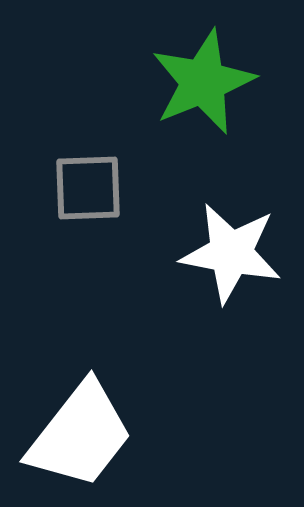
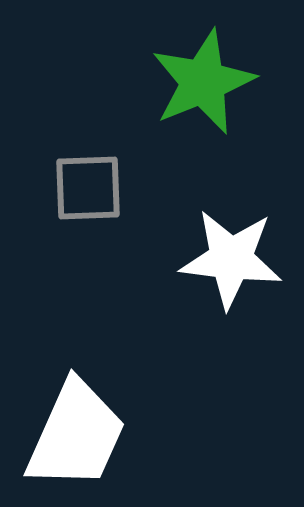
white star: moved 6 px down; rotated 4 degrees counterclockwise
white trapezoid: moved 4 px left; rotated 14 degrees counterclockwise
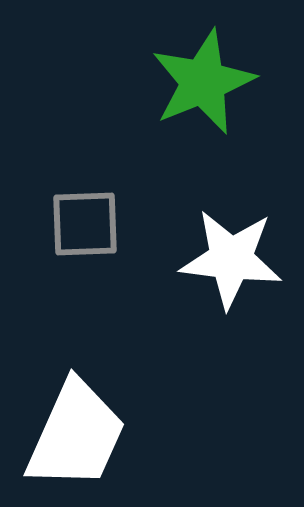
gray square: moved 3 px left, 36 px down
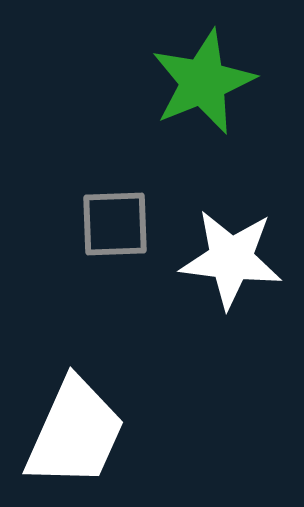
gray square: moved 30 px right
white trapezoid: moved 1 px left, 2 px up
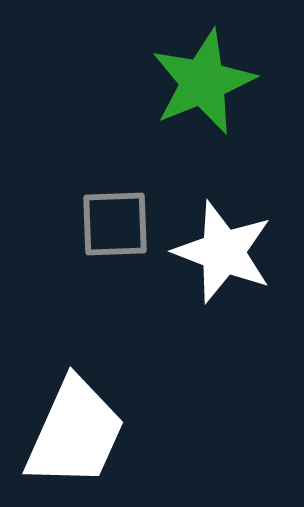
white star: moved 8 px left, 7 px up; rotated 14 degrees clockwise
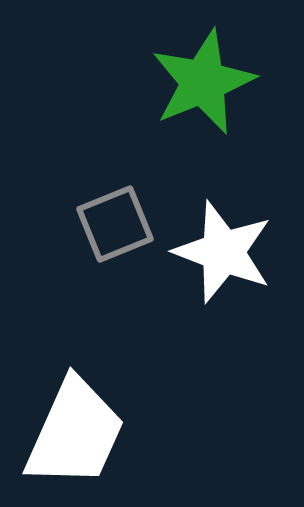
gray square: rotated 20 degrees counterclockwise
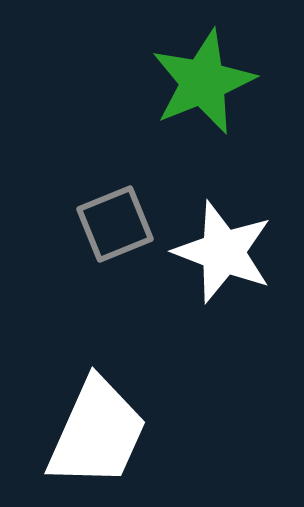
white trapezoid: moved 22 px right
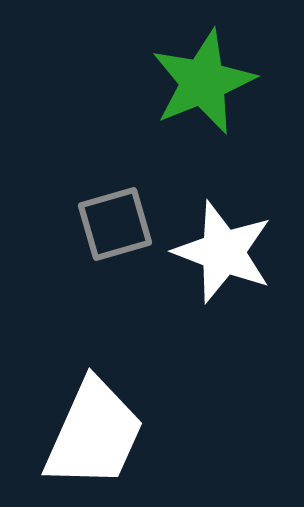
gray square: rotated 6 degrees clockwise
white trapezoid: moved 3 px left, 1 px down
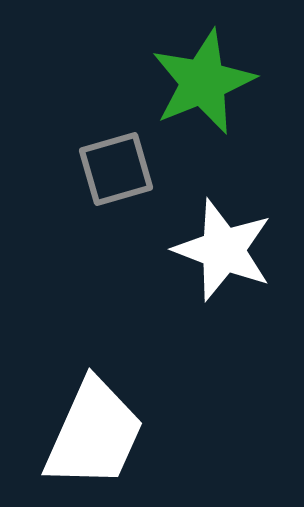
gray square: moved 1 px right, 55 px up
white star: moved 2 px up
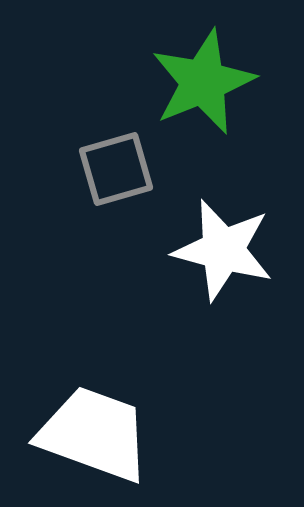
white star: rotated 6 degrees counterclockwise
white trapezoid: rotated 94 degrees counterclockwise
